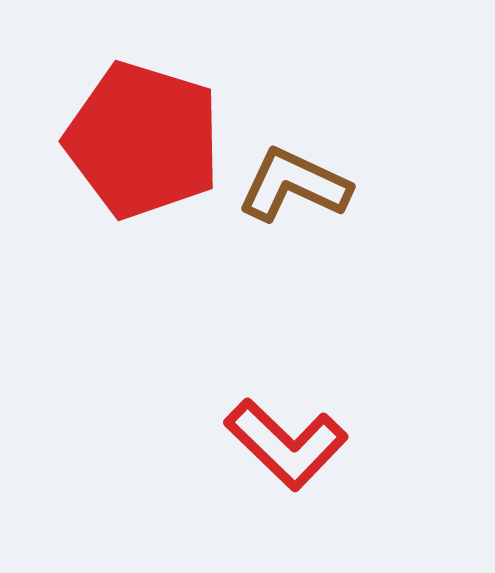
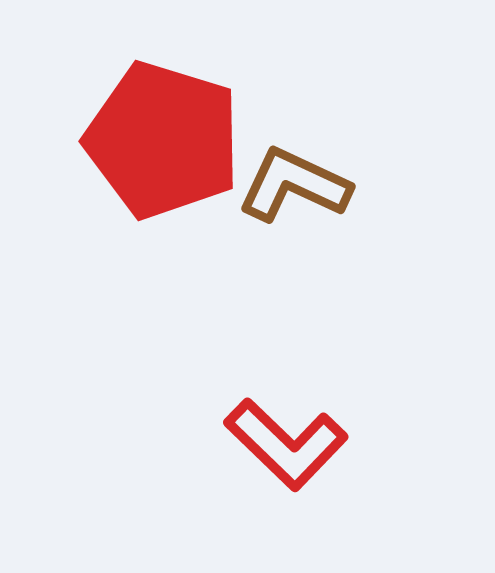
red pentagon: moved 20 px right
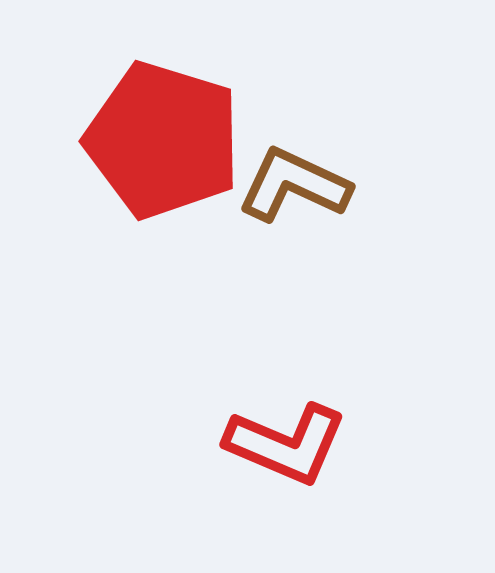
red L-shape: rotated 21 degrees counterclockwise
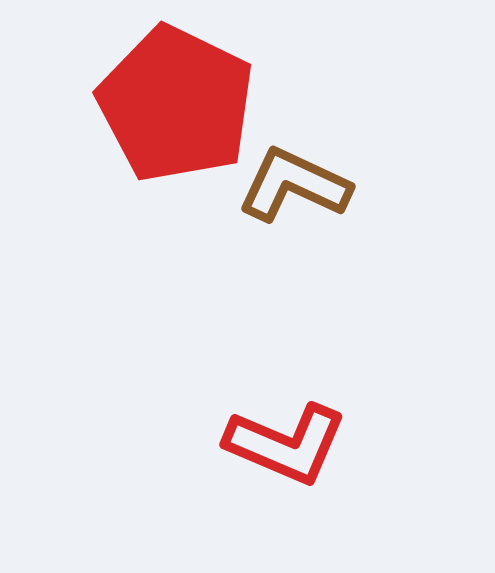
red pentagon: moved 13 px right, 36 px up; rotated 9 degrees clockwise
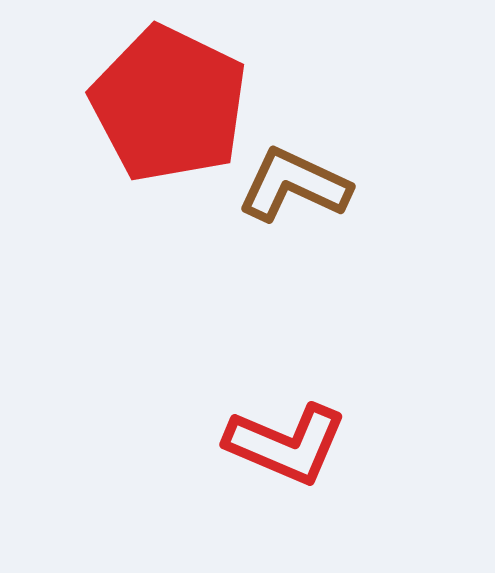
red pentagon: moved 7 px left
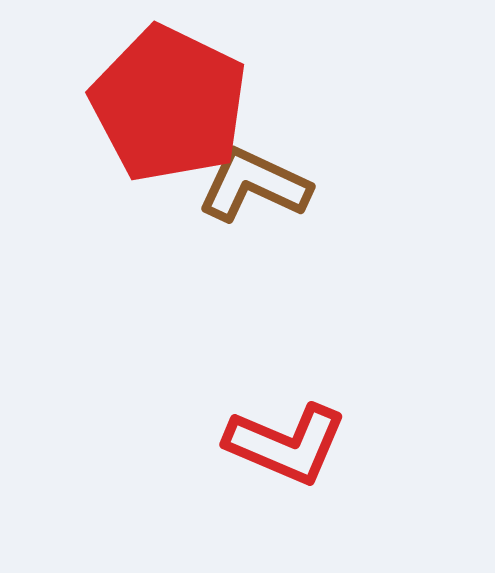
brown L-shape: moved 40 px left
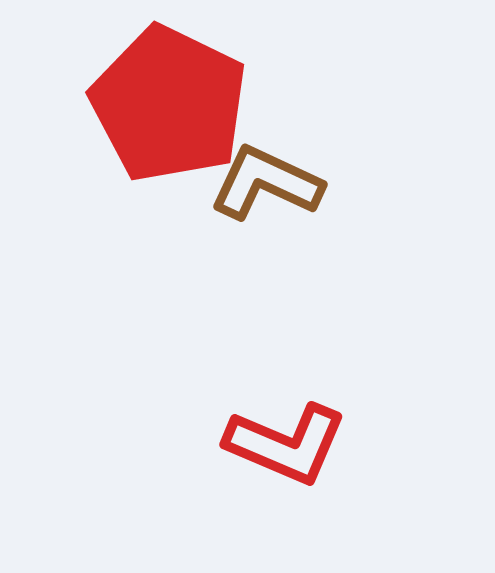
brown L-shape: moved 12 px right, 2 px up
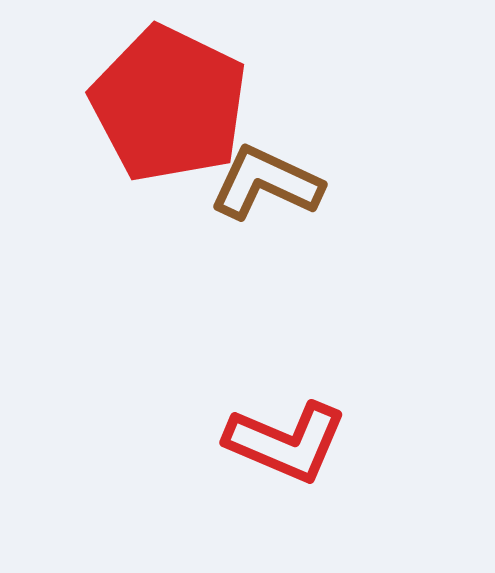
red L-shape: moved 2 px up
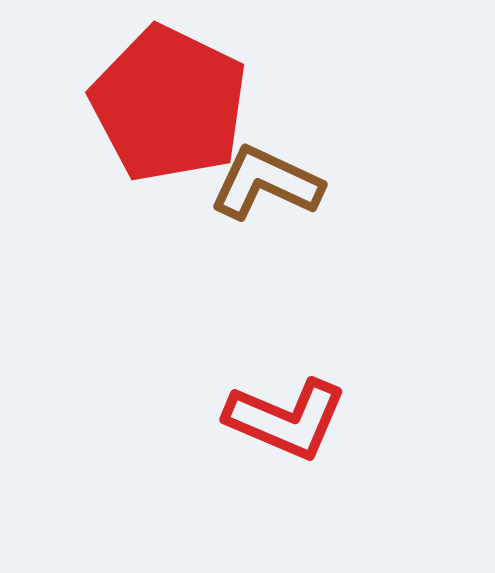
red L-shape: moved 23 px up
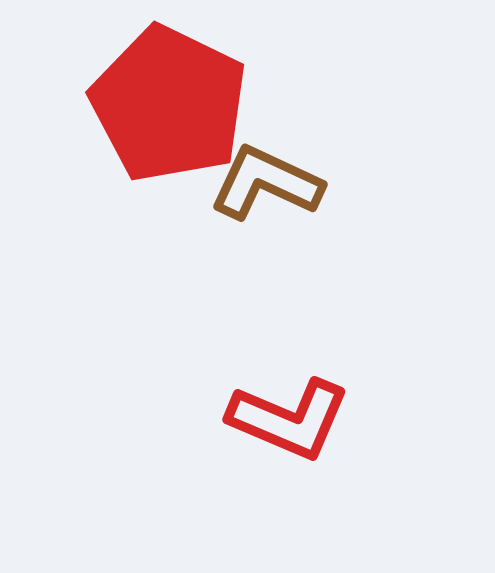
red L-shape: moved 3 px right
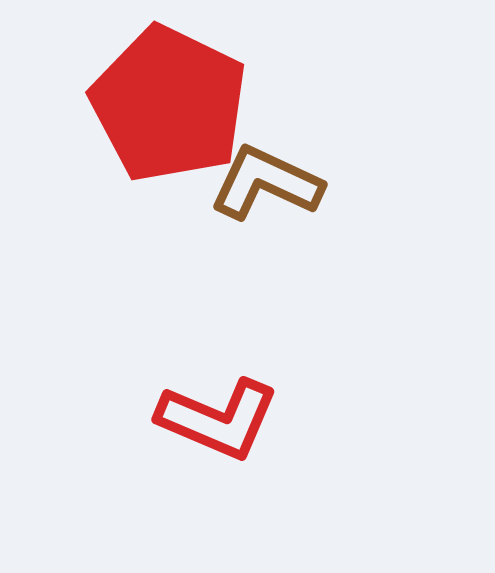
red L-shape: moved 71 px left
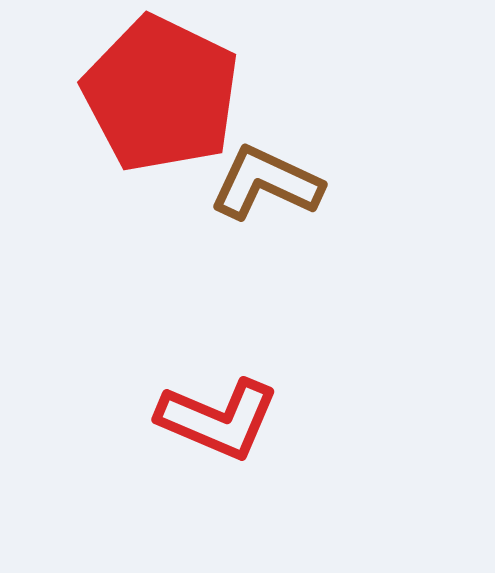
red pentagon: moved 8 px left, 10 px up
